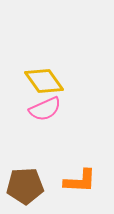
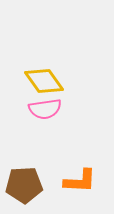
pink semicircle: rotated 16 degrees clockwise
brown pentagon: moved 1 px left, 1 px up
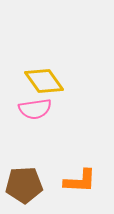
pink semicircle: moved 10 px left
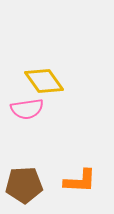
pink semicircle: moved 8 px left
